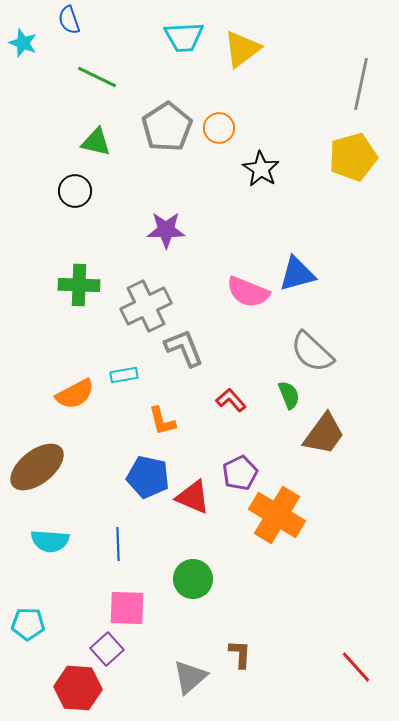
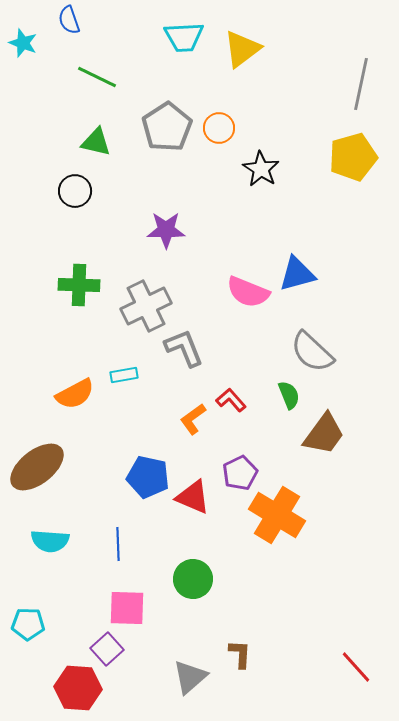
orange L-shape: moved 31 px right, 2 px up; rotated 68 degrees clockwise
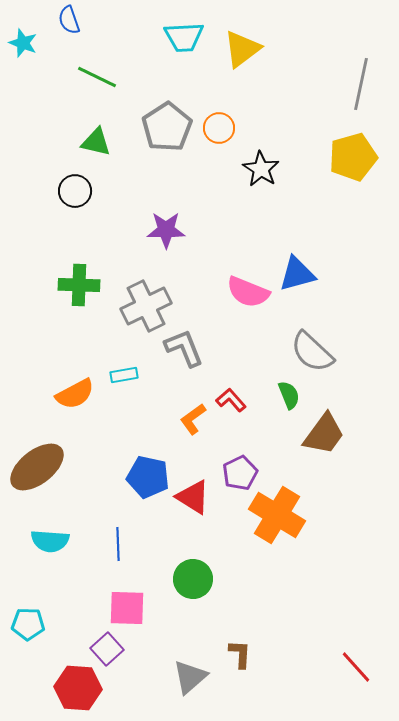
red triangle: rotated 9 degrees clockwise
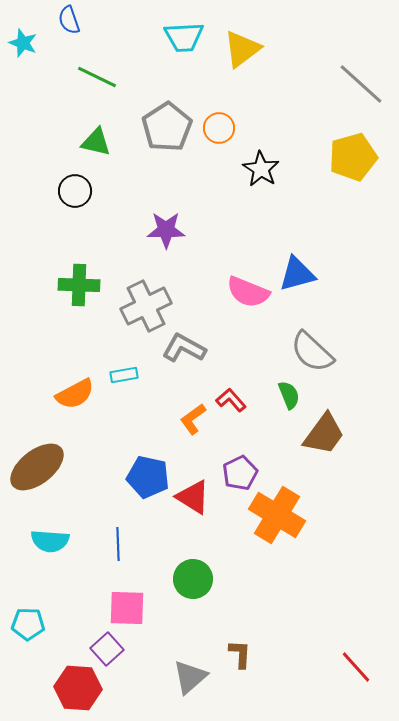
gray line: rotated 60 degrees counterclockwise
gray L-shape: rotated 39 degrees counterclockwise
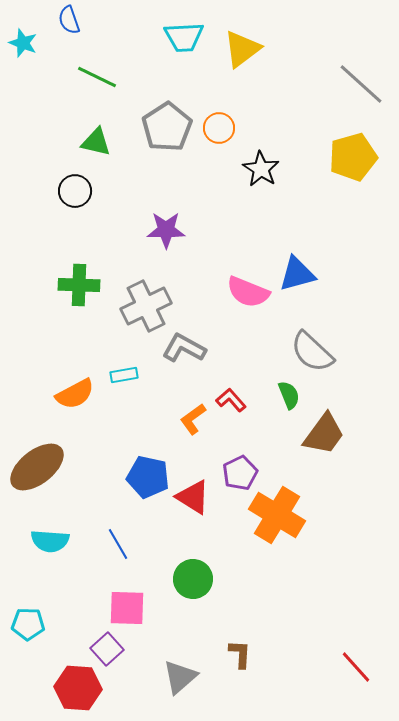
blue line: rotated 28 degrees counterclockwise
gray triangle: moved 10 px left
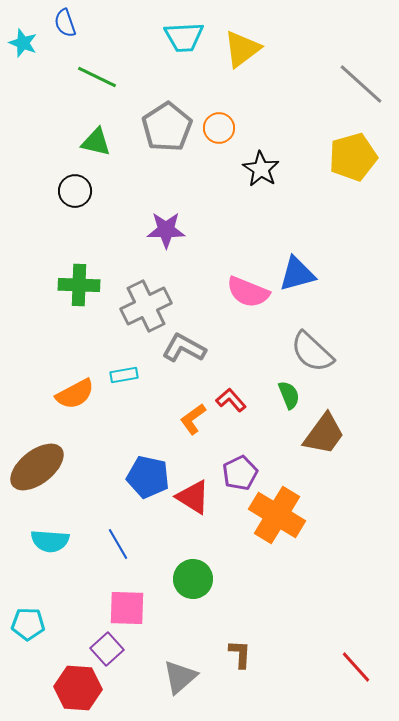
blue semicircle: moved 4 px left, 3 px down
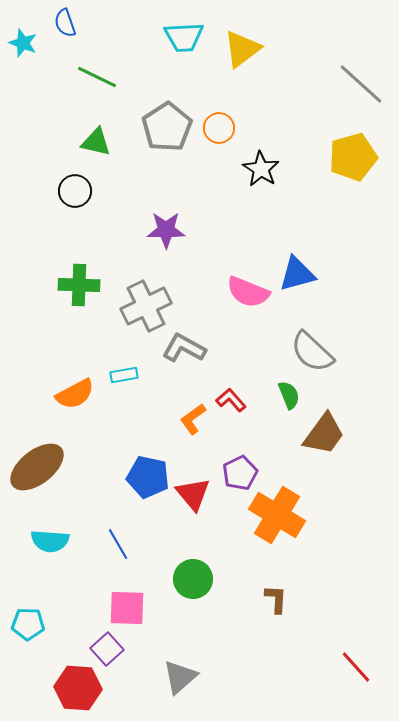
red triangle: moved 3 px up; rotated 18 degrees clockwise
brown L-shape: moved 36 px right, 55 px up
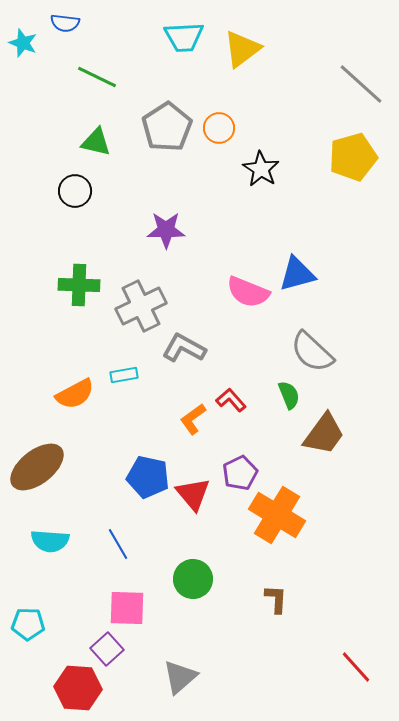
blue semicircle: rotated 64 degrees counterclockwise
gray cross: moved 5 px left
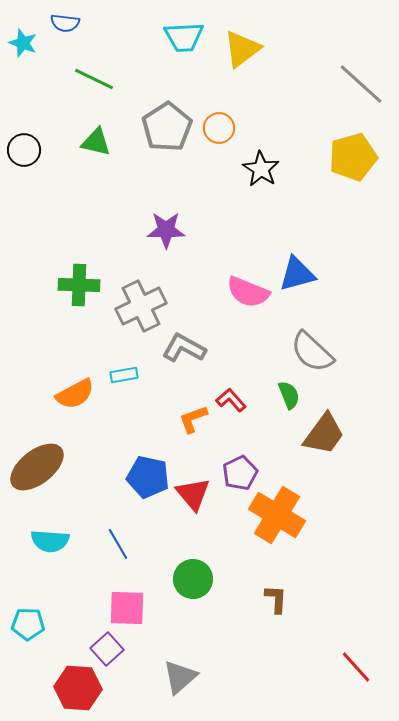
green line: moved 3 px left, 2 px down
black circle: moved 51 px left, 41 px up
orange L-shape: rotated 16 degrees clockwise
